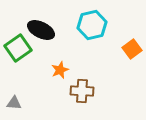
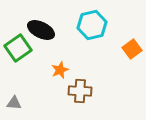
brown cross: moved 2 px left
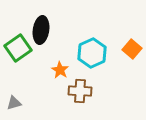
cyan hexagon: moved 28 px down; rotated 12 degrees counterclockwise
black ellipse: rotated 72 degrees clockwise
orange square: rotated 12 degrees counterclockwise
orange star: rotated 18 degrees counterclockwise
gray triangle: rotated 21 degrees counterclockwise
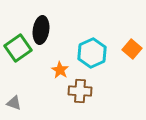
gray triangle: rotated 35 degrees clockwise
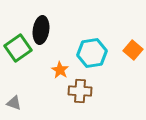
orange square: moved 1 px right, 1 px down
cyan hexagon: rotated 16 degrees clockwise
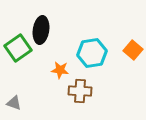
orange star: rotated 24 degrees counterclockwise
